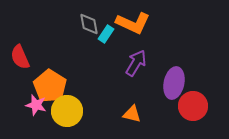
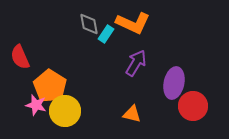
yellow circle: moved 2 px left
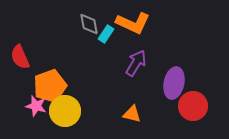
orange pentagon: rotated 20 degrees clockwise
pink star: moved 1 px down
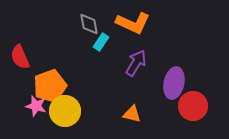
cyan rectangle: moved 5 px left, 8 px down
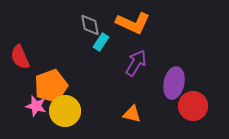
gray diamond: moved 1 px right, 1 px down
orange pentagon: moved 1 px right
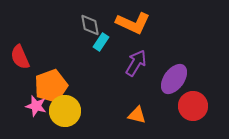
purple ellipse: moved 4 px up; rotated 24 degrees clockwise
orange triangle: moved 5 px right, 1 px down
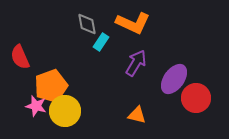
gray diamond: moved 3 px left, 1 px up
red circle: moved 3 px right, 8 px up
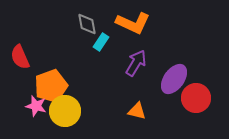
orange triangle: moved 4 px up
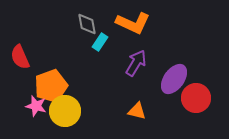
cyan rectangle: moved 1 px left
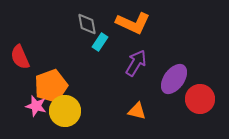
red circle: moved 4 px right, 1 px down
